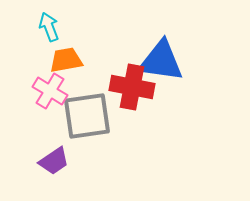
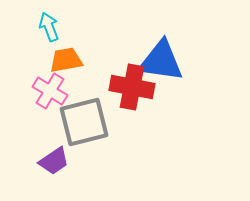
gray square: moved 3 px left, 6 px down; rotated 6 degrees counterclockwise
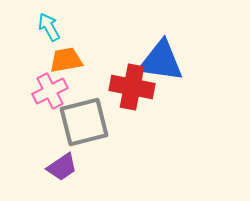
cyan arrow: rotated 8 degrees counterclockwise
pink cross: rotated 32 degrees clockwise
purple trapezoid: moved 8 px right, 6 px down
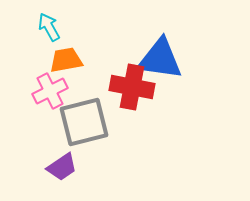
blue triangle: moved 1 px left, 2 px up
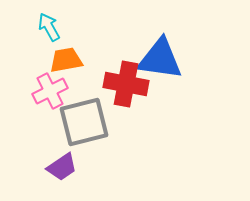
red cross: moved 6 px left, 3 px up
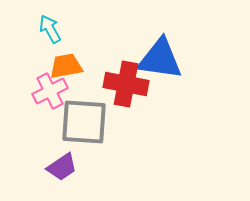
cyan arrow: moved 1 px right, 2 px down
orange trapezoid: moved 6 px down
gray square: rotated 18 degrees clockwise
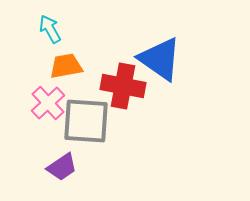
blue triangle: rotated 27 degrees clockwise
red cross: moved 3 px left, 2 px down
pink cross: moved 2 px left, 12 px down; rotated 16 degrees counterclockwise
gray square: moved 2 px right, 1 px up
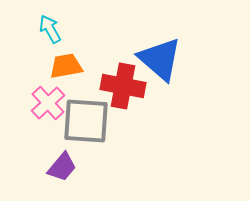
blue triangle: rotated 6 degrees clockwise
purple trapezoid: rotated 16 degrees counterclockwise
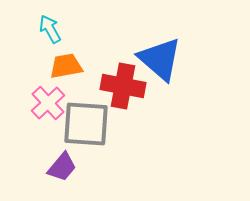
gray square: moved 3 px down
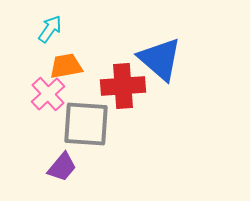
cyan arrow: rotated 64 degrees clockwise
red cross: rotated 15 degrees counterclockwise
pink cross: moved 9 px up
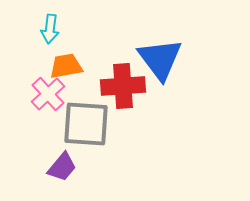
cyan arrow: rotated 152 degrees clockwise
blue triangle: rotated 12 degrees clockwise
